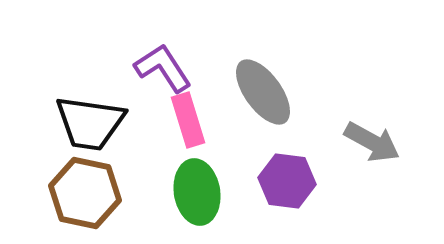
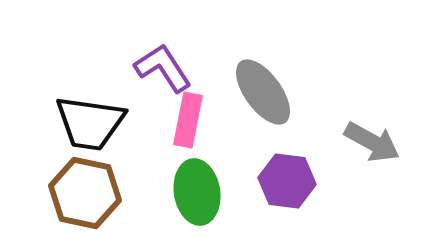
pink rectangle: rotated 28 degrees clockwise
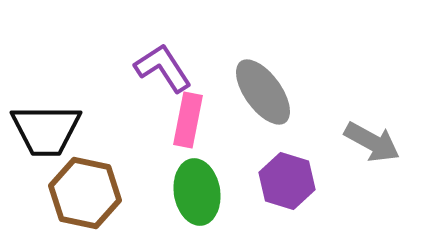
black trapezoid: moved 44 px left, 7 px down; rotated 8 degrees counterclockwise
purple hexagon: rotated 10 degrees clockwise
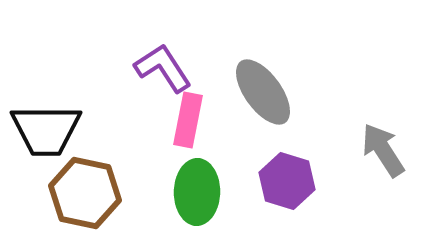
gray arrow: moved 11 px right, 8 px down; rotated 152 degrees counterclockwise
green ellipse: rotated 10 degrees clockwise
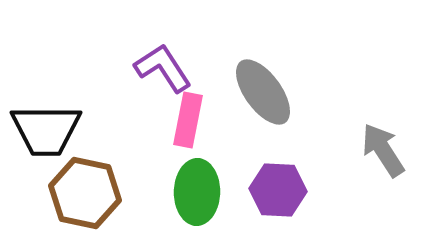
purple hexagon: moved 9 px left, 9 px down; rotated 14 degrees counterclockwise
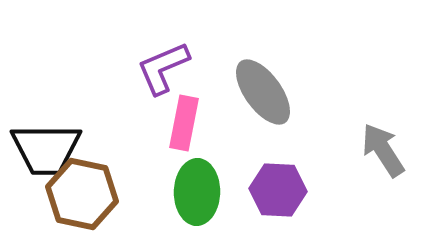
purple L-shape: rotated 80 degrees counterclockwise
pink rectangle: moved 4 px left, 3 px down
black trapezoid: moved 19 px down
brown hexagon: moved 3 px left, 1 px down
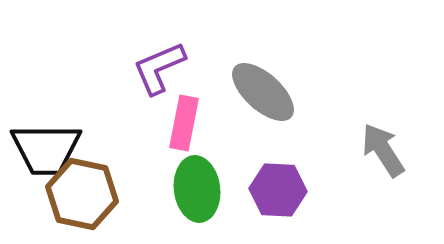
purple L-shape: moved 4 px left
gray ellipse: rotated 12 degrees counterclockwise
green ellipse: moved 3 px up; rotated 8 degrees counterclockwise
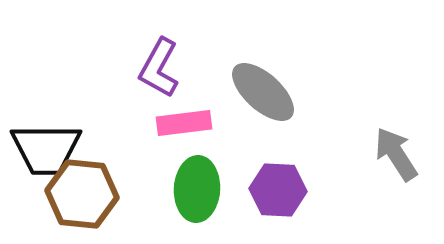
purple L-shape: rotated 38 degrees counterclockwise
pink rectangle: rotated 72 degrees clockwise
gray arrow: moved 13 px right, 4 px down
green ellipse: rotated 10 degrees clockwise
brown hexagon: rotated 6 degrees counterclockwise
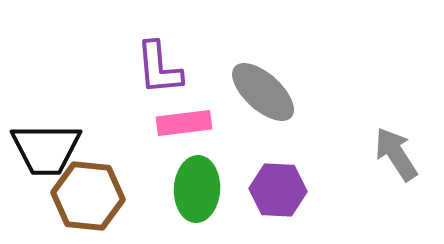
purple L-shape: rotated 34 degrees counterclockwise
brown hexagon: moved 6 px right, 2 px down
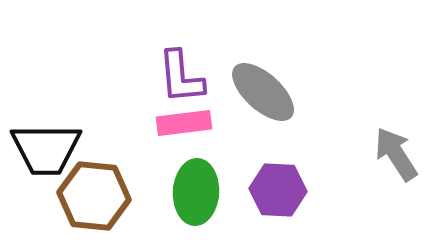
purple L-shape: moved 22 px right, 9 px down
green ellipse: moved 1 px left, 3 px down
brown hexagon: moved 6 px right
